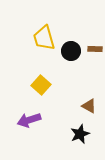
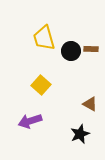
brown rectangle: moved 4 px left
brown triangle: moved 1 px right, 2 px up
purple arrow: moved 1 px right, 1 px down
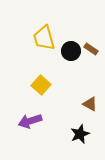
brown rectangle: rotated 32 degrees clockwise
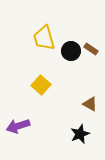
purple arrow: moved 12 px left, 5 px down
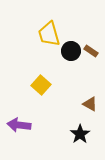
yellow trapezoid: moved 5 px right, 4 px up
brown rectangle: moved 2 px down
purple arrow: moved 1 px right, 1 px up; rotated 25 degrees clockwise
black star: rotated 12 degrees counterclockwise
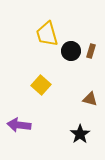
yellow trapezoid: moved 2 px left
brown rectangle: rotated 72 degrees clockwise
brown triangle: moved 5 px up; rotated 14 degrees counterclockwise
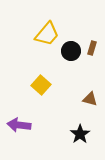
yellow trapezoid: rotated 124 degrees counterclockwise
brown rectangle: moved 1 px right, 3 px up
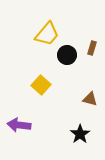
black circle: moved 4 px left, 4 px down
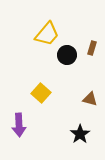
yellow square: moved 8 px down
purple arrow: rotated 100 degrees counterclockwise
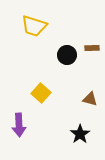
yellow trapezoid: moved 13 px left, 8 px up; rotated 68 degrees clockwise
brown rectangle: rotated 72 degrees clockwise
